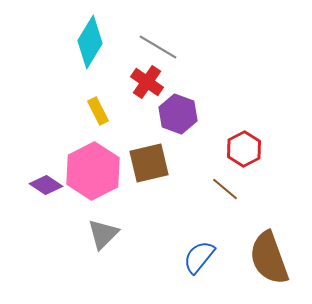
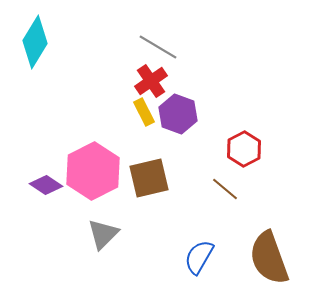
cyan diamond: moved 55 px left
red cross: moved 4 px right, 1 px up; rotated 20 degrees clockwise
yellow rectangle: moved 46 px right, 1 px down
brown square: moved 15 px down
blue semicircle: rotated 9 degrees counterclockwise
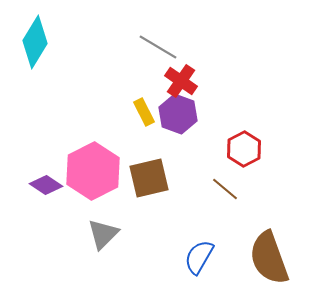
red cross: moved 30 px right; rotated 20 degrees counterclockwise
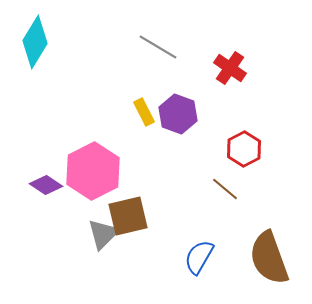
red cross: moved 49 px right, 13 px up
brown square: moved 21 px left, 38 px down
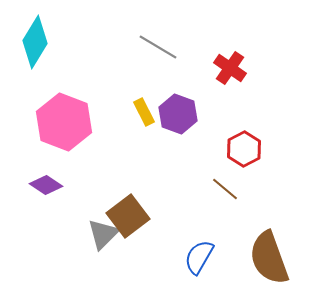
pink hexagon: moved 29 px left, 49 px up; rotated 12 degrees counterclockwise
brown square: rotated 24 degrees counterclockwise
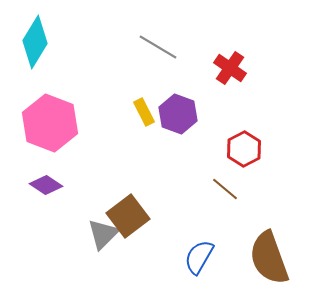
pink hexagon: moved 14 px left, 1 px down
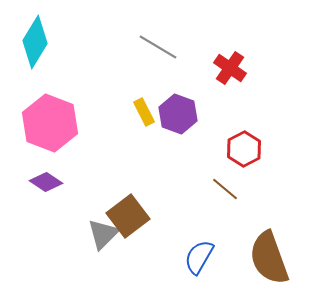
purple diamond: moved 3 px up
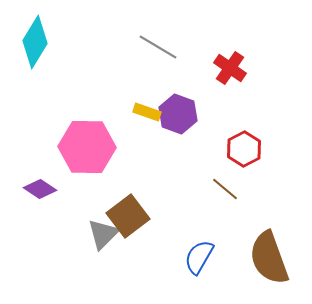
yellow rectangle: moved 3 px right; rotated 44 degrees counterclockwise
pink hexagon: moved 37 px right, 24 px down; rotated 20 degrees counterclockwise
purple diamond: moved 6 px left, 7 px down
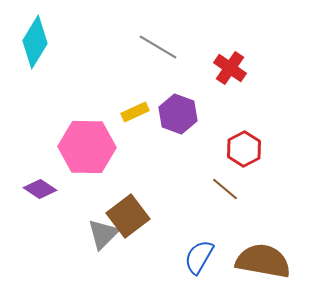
yellow rectangle: moved 12 px left; rotated 44 degrees counterclockwise
brown semicircle: moved 6 px left, 3 px down; rotated 120 degrees clockwise
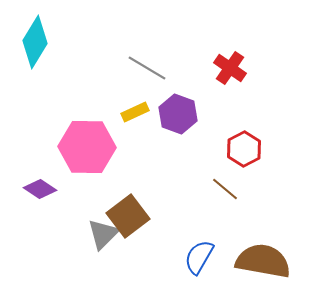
gray line: moved 11 px left, 21 px down
